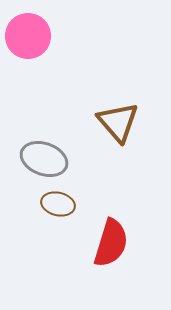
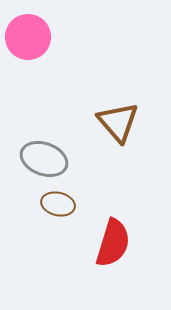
pink circle: moved 1 px down
red semicircle: moved 2 px right
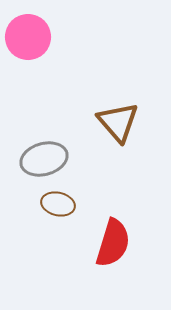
gray ellipse: rotated 36 degrees counterclockwise
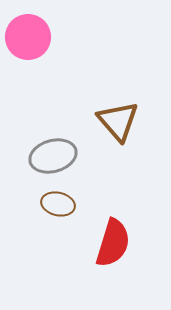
brown triangle: moved 1 px up
gray ellipse: moved 9 px right, 3 px up
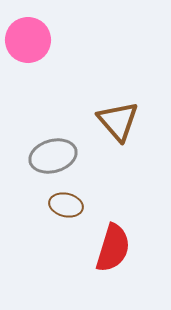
pink circle: moved 3 px down
brown ellipse: moved 8 px right, 1 px down
red semicircle: moved 5 px down
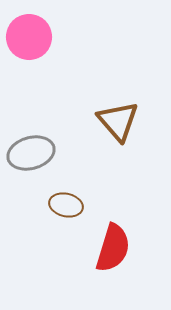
pink circle: moved 1 px right, 3 px up
gray ellipse: moved 22 px left, 3 px up
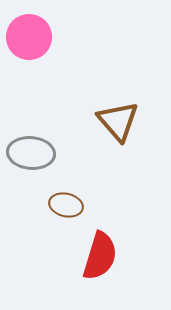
gray ellipse: rotated 21 degrees clockwise
red semicircle: moved 13 px left, 8 px down
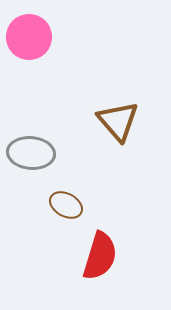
brown ellipse: rotated 16 degrees clockwise
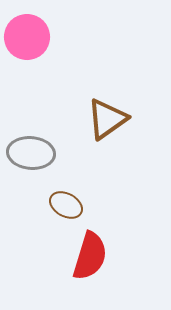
pink circle: moved 2 px left
brown triangle: moved 11 px left, 2 px up; rotated 36 degrees clockwise
red semicircle: moved 10 px left
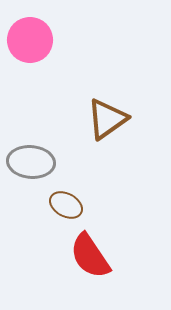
pink circle: moved 3 px right, 3 px down
gray ellipse: moved 9 px down
red semicircle: rotated 129 degrees clockwise
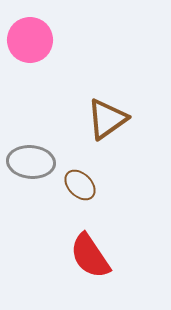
brown ellipse: moved 14 px right, 20 px up; rotated 16 degrees clockwise
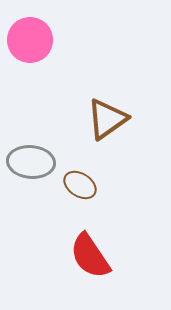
brown ellipse: rotated 12 degrees counterclockwise
